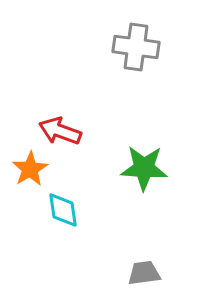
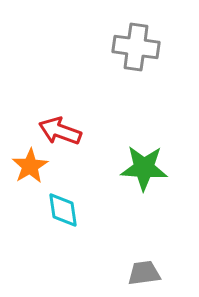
orange star: moved 3 px up
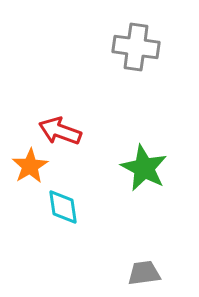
green star: rotated 24 degrees clockwise
cyan diamond: moved 3 px up
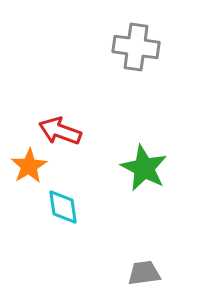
orange star: moved 1 px left
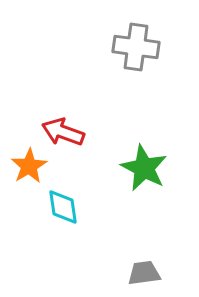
red arrow: moved 3 px right, 1 px down
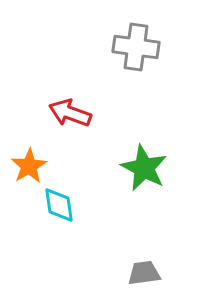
red arrow: moved 7 px right, 19 px up
cyan diamond: moved 4 px left, 2 px up
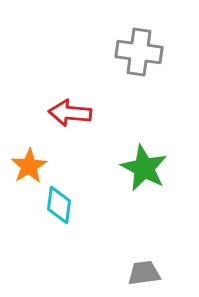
gray cross: moved 3 px right, 5 px down
red arrow: rotated 15 degrees counterclockwise
cyan diamond: rotated 15 degrees clockwise
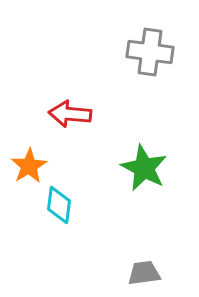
gray cross: moved 11 px right
red arrow: moved 1 px down
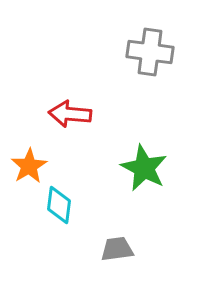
gray trapezoid: moved 27 px left, 24 px up
